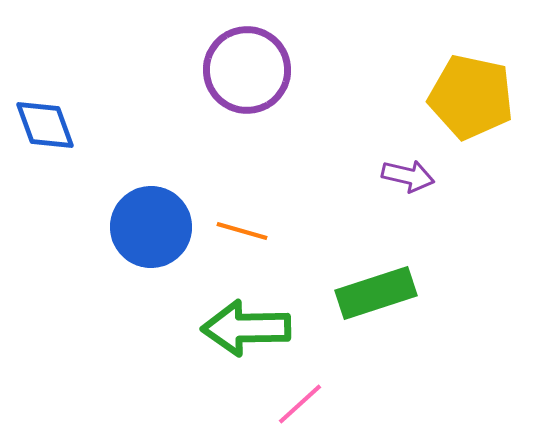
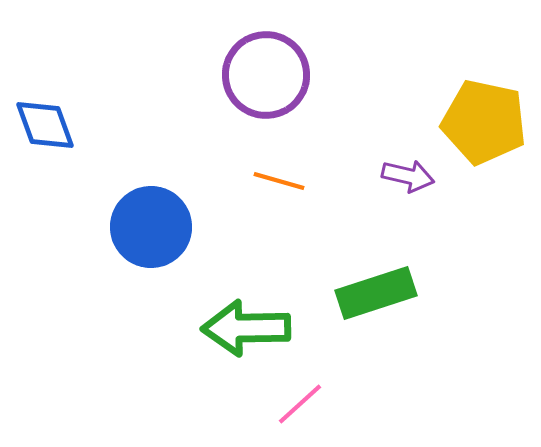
purple circle: moved 19 px right, 5 px down
yellow pentagon: moved 13 px right, 25 px down
orange line: moved 37 px right, 50 px up
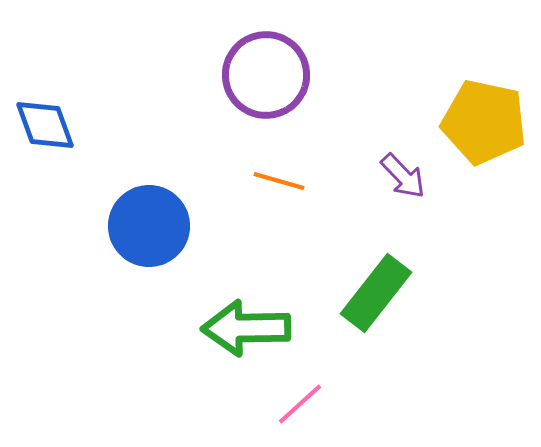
purple arrow: moved 5 px left; rotated 33 degrees clockwise
blue circle: moved 2 px left, 1 px up
green rectangle: rotated 34 degrees counterclockwise
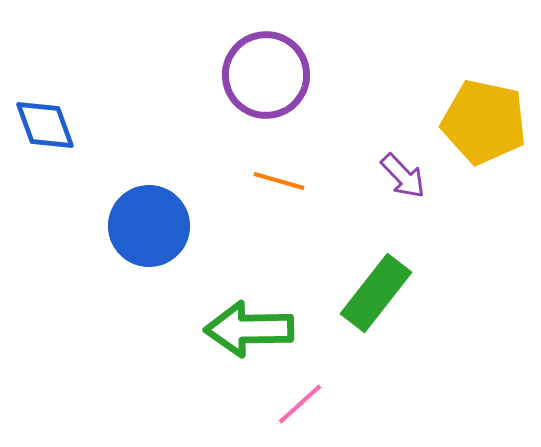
green arrow: moved 3 px right, 1 px down
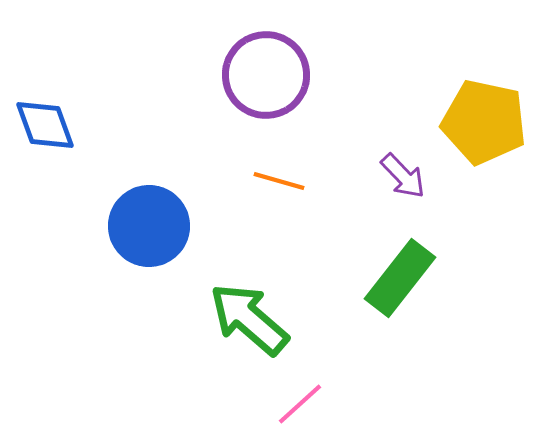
green rectangle: moved 24 px right, 15 px up
green arrow: moved 10 px up; rotated 42 degrees clockwise
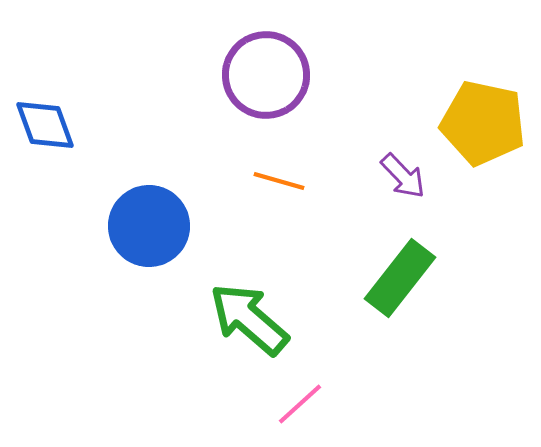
yellow pentagon: moved 1 px left, 1 px down
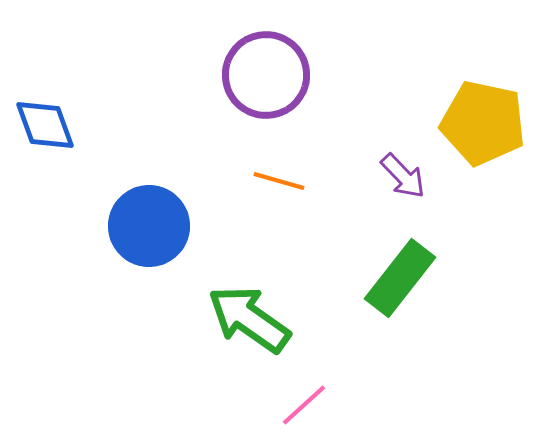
green arrow: rotated 6 degrees counterclockwise
pink line: moved 4 px right, 1 px down
